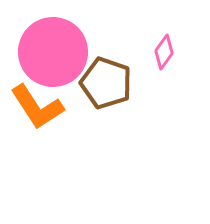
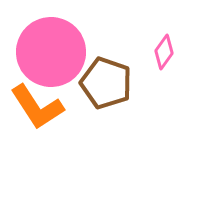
pink circle: moved 2 px left
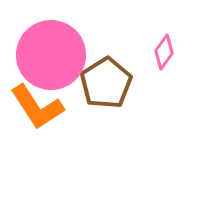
pink circle: moved 3 px down
brown pentagon: rotated 21 degrees clockwise
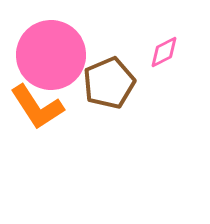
pink diamond: rotated 28 degrees clockwise
brown pentagon: moved 3 px right; rotated 9 degrees clockwise
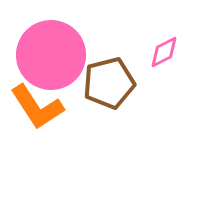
brown pentagon: rotated 9 degrees clockwise
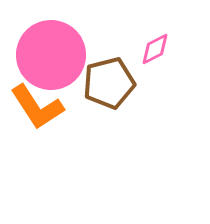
pink diamond: moved 9 px left, 3 px up
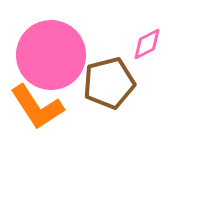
pink diamond: moved 8 px left, 5 px up
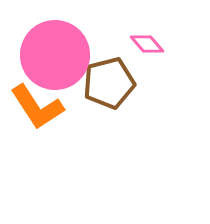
pink diamond: rotated 76 degrees clockwise
pink circle: moved 4 px right
